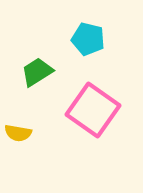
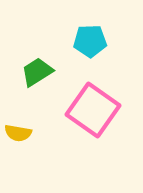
cyan pentagon: moved 2 px right, 2 px down; rotated 16 degrees counterclockwise
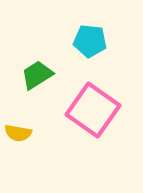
cyan pentagon: rotated 8 degrees clockwise
green trapezoid: moved 3 px down
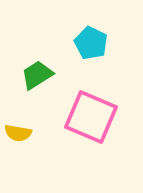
cyan pentagon: moved 1 px right, 2 px down; rotated 20 degrees clockwise
pink square: moved 2 px left, 7 px down; rotated 12 degrees counterclockwise
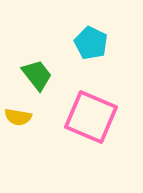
green trapezoid: rotated 84 degrees clockwise
yellow semicircle: moved 16 px up
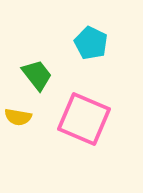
pink square: moved 7 px left, 2 px down
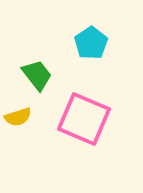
cyan pentagon: rotated 12 degrees clockwise
yellow semicircle: rotated 28 degrees counterclockwise
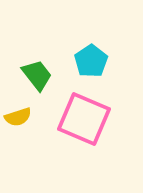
cyan pentagon: moved 18 px down
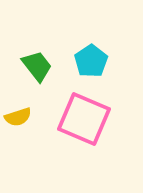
green trapezoid: moved 9 px up
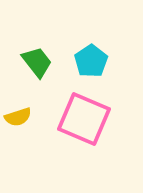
green trapezoid: moved 4 px up
